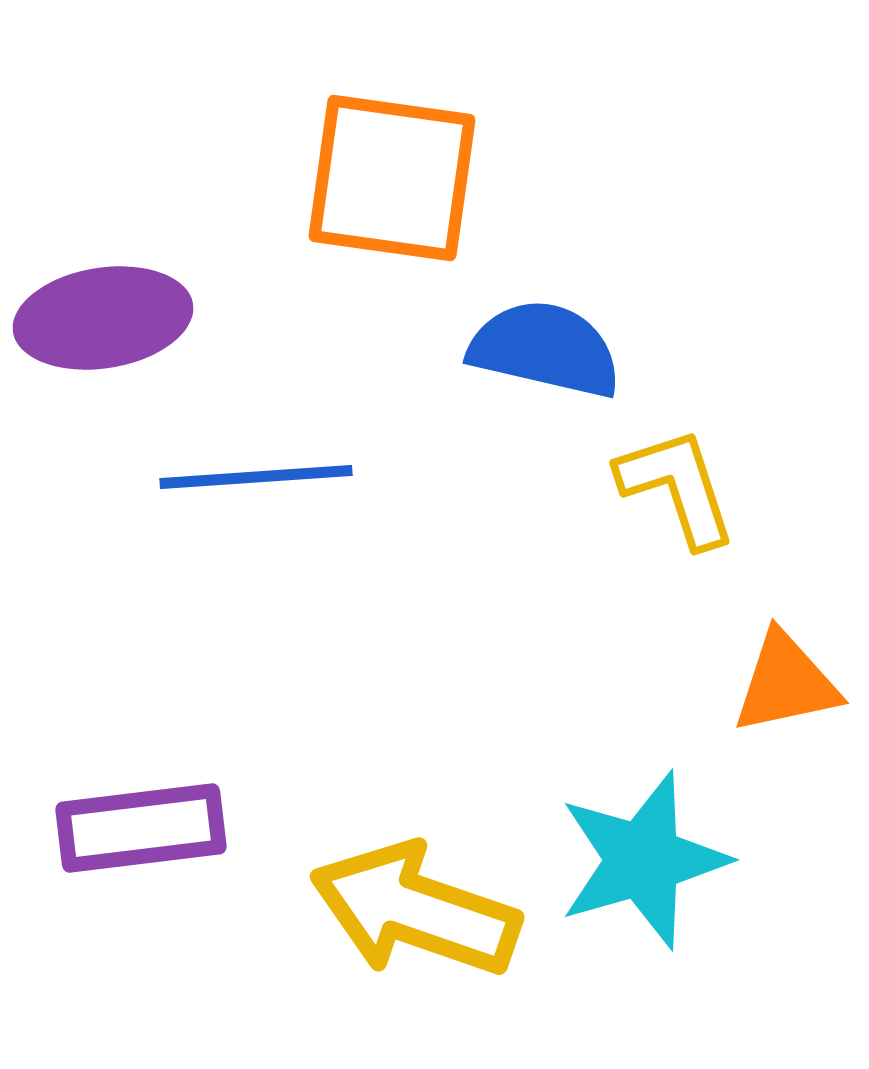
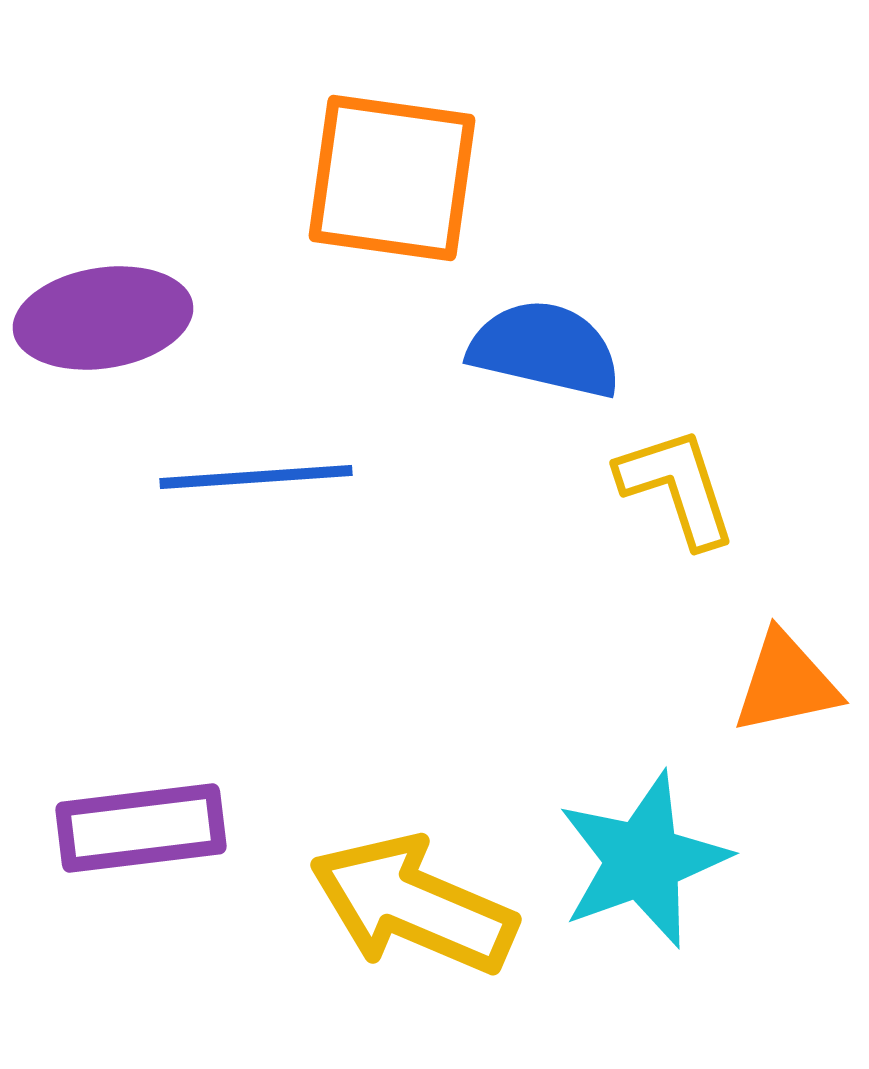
cyan star: rotated 4 degrees counterclockwise
yellow arrow: moved 2 px left, 5 px up; rotated 4 degrees clockwise
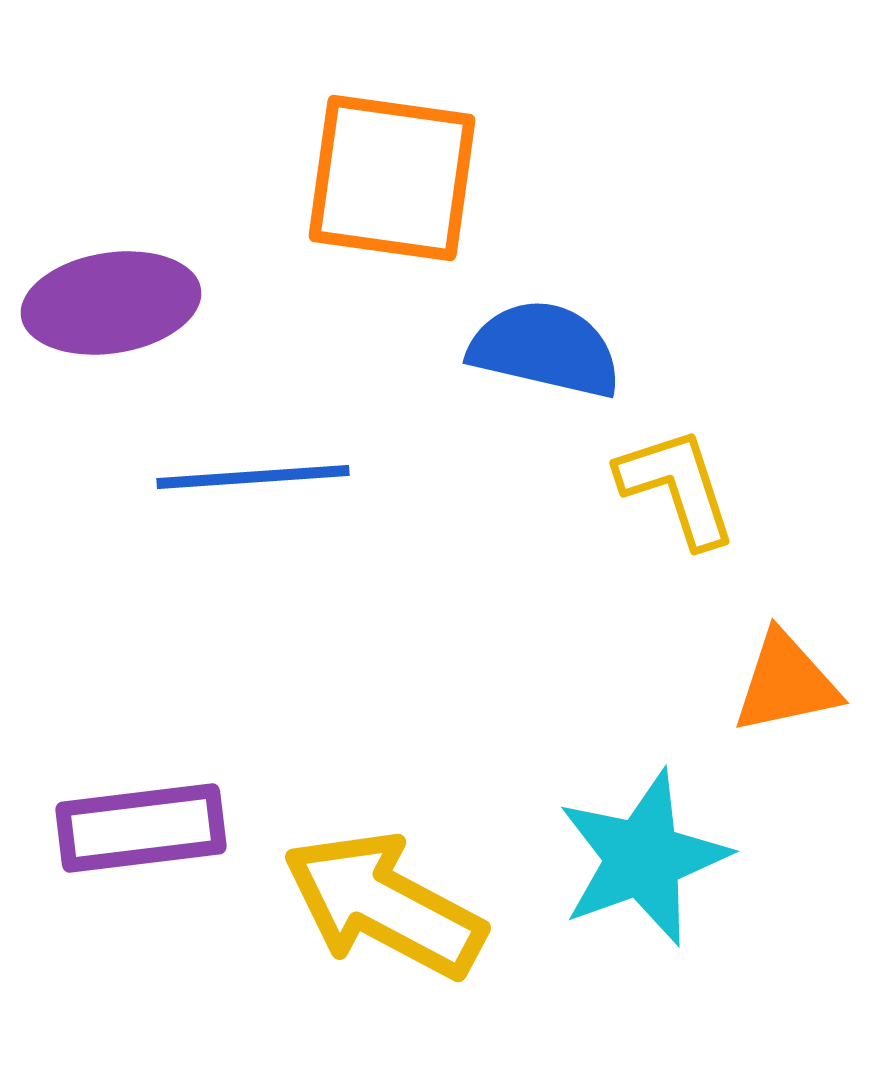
purple ellipse: moved 8 px right, 15 px up
blue line: moved 3 px left
cyan star: moved 2 px up
yellow arrow: moved 29 px left; rotated 5 degrees clockwise
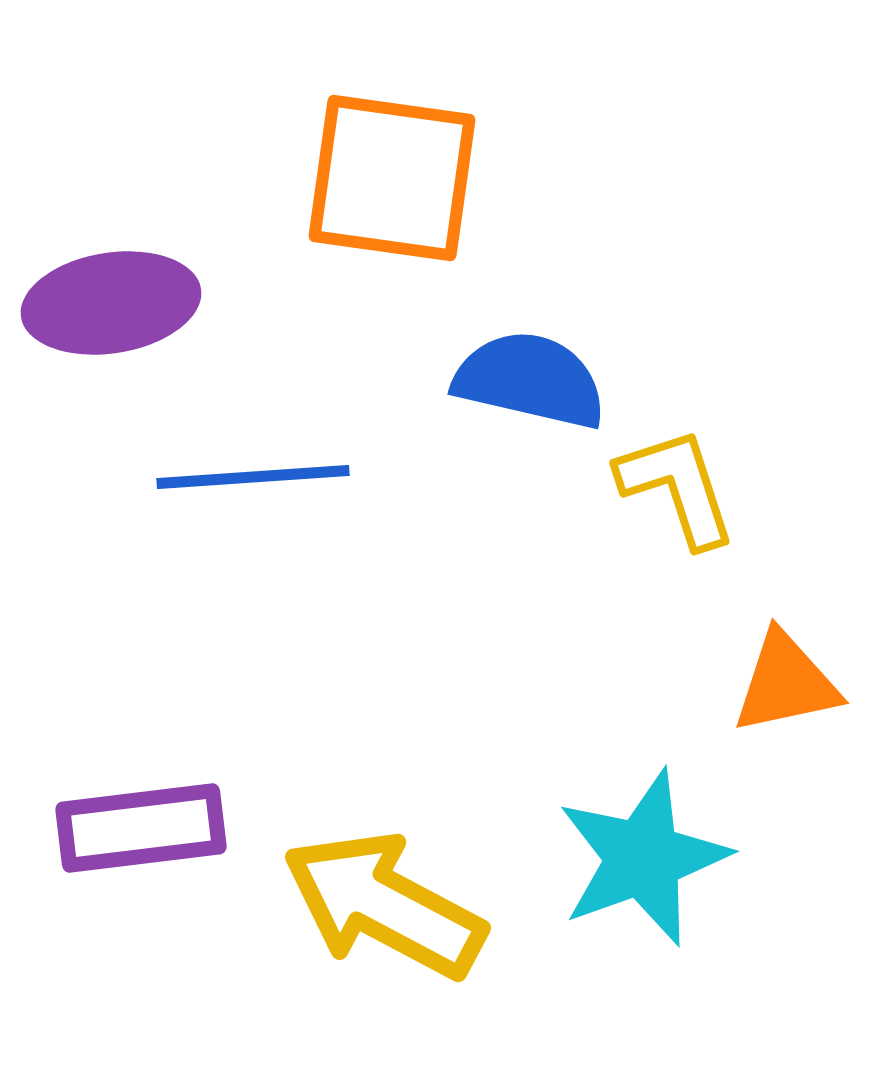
blue semicircle: moved 15 px left, 31 px down
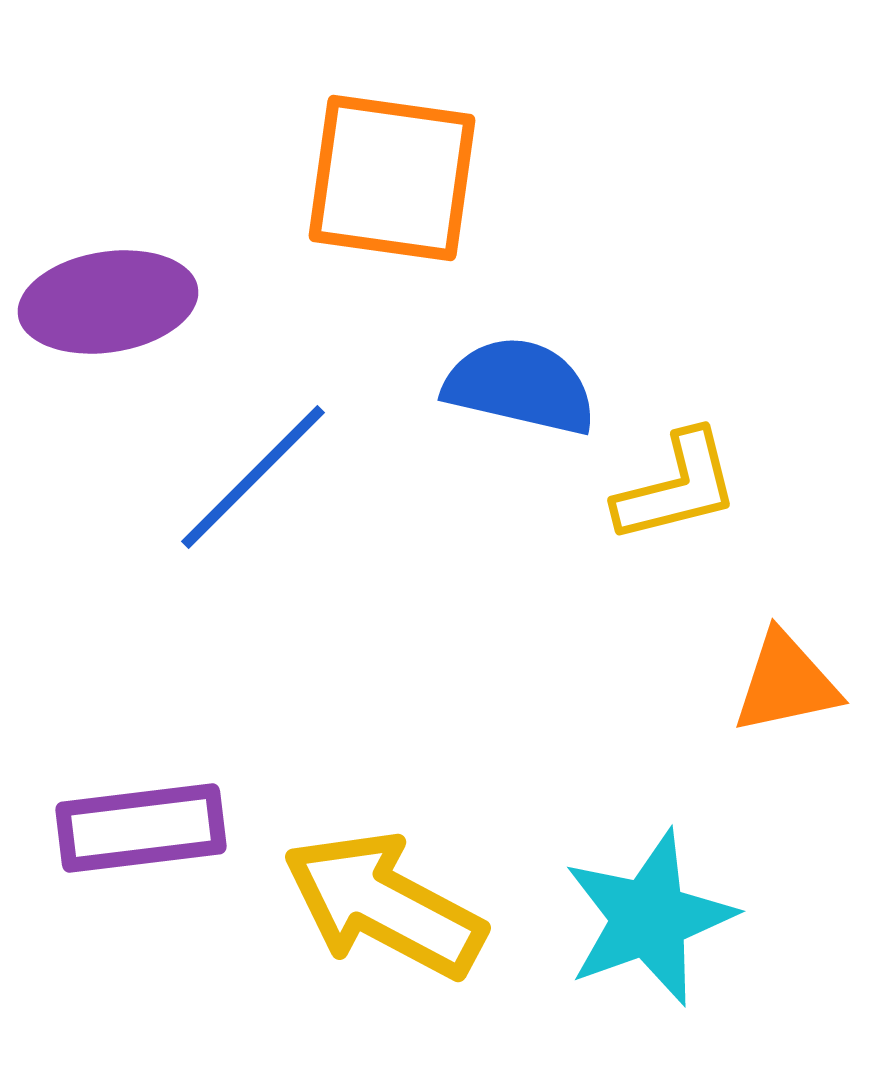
purple ellipse: moved 3 px left, 1 px up
blue semicircle: moved 10 px left, 6 px down
blue line: rotated 41 degrees counterclockwise
yellow L-shape: rotated 94 degrees clockwise
cyan star: moved 6 px right, 60 px down
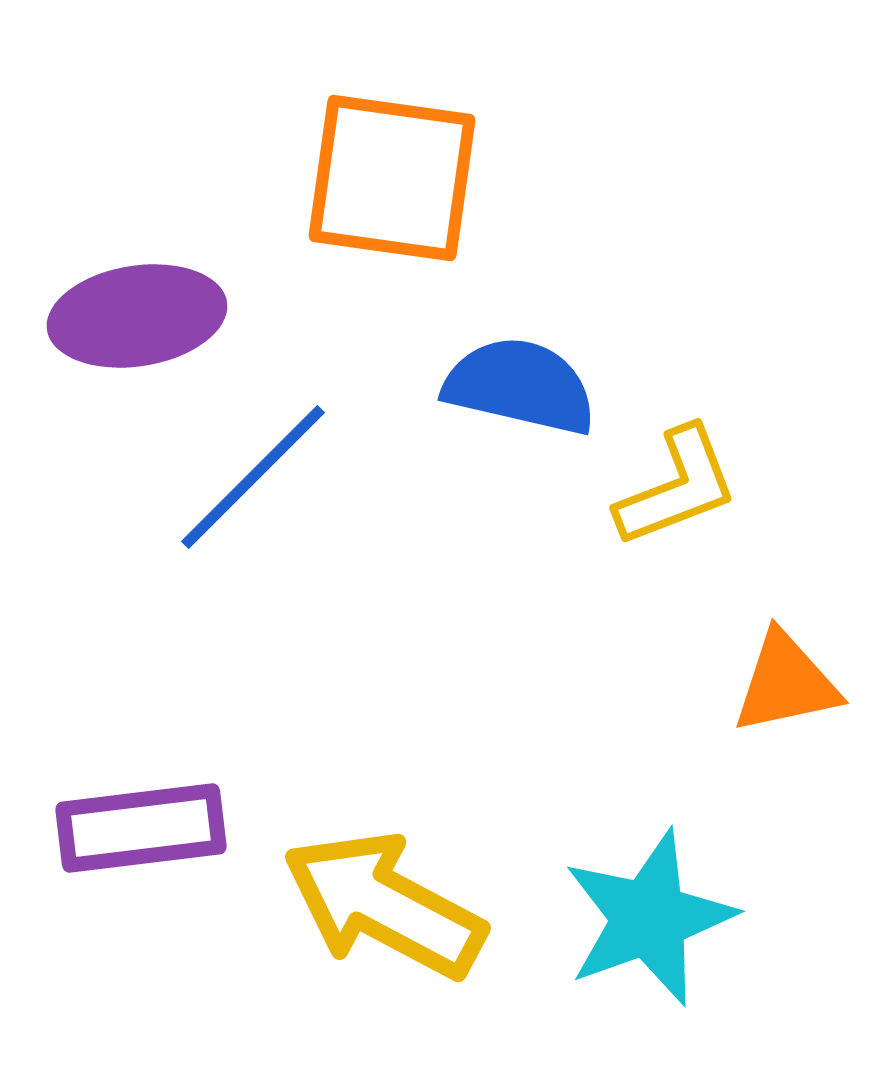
purple ellipse: moved 29 px right, 14 px down
yellow L-shape: rotated 7 degrees counterclockwise
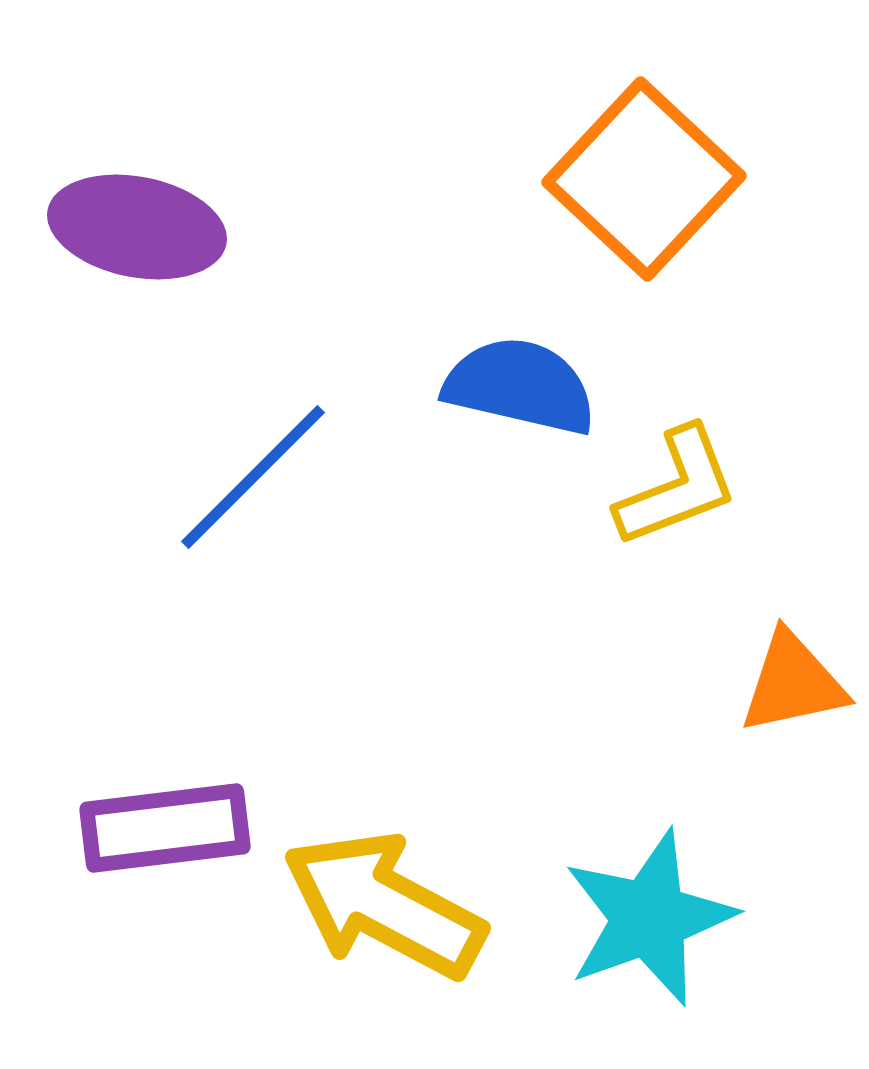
orange square: moved 252 px right, 1 px down; rotated 35 degrees clockwise
purple ellipse: moved 89 px up; rotated 20 degrees clockwise
orange triangle: moved 7 px right
purple rectangle: moved 24 px right
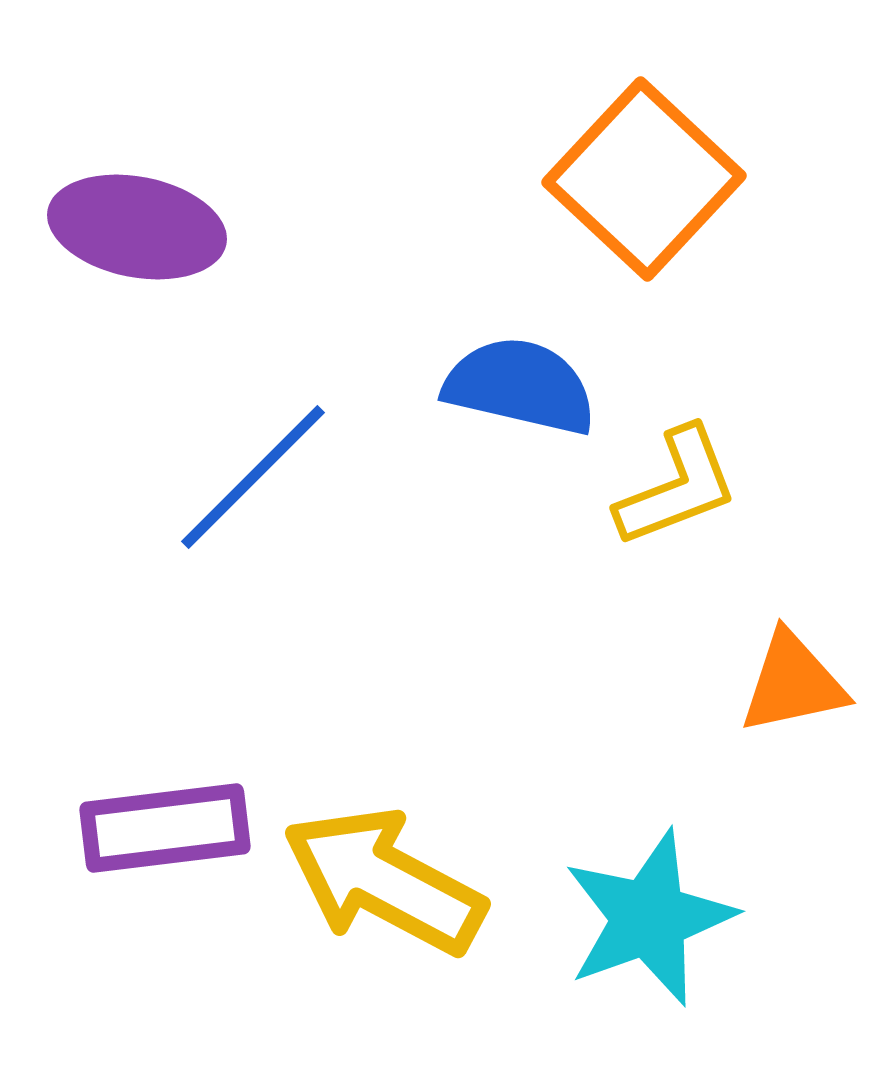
yellow arrow: moved 24 px up
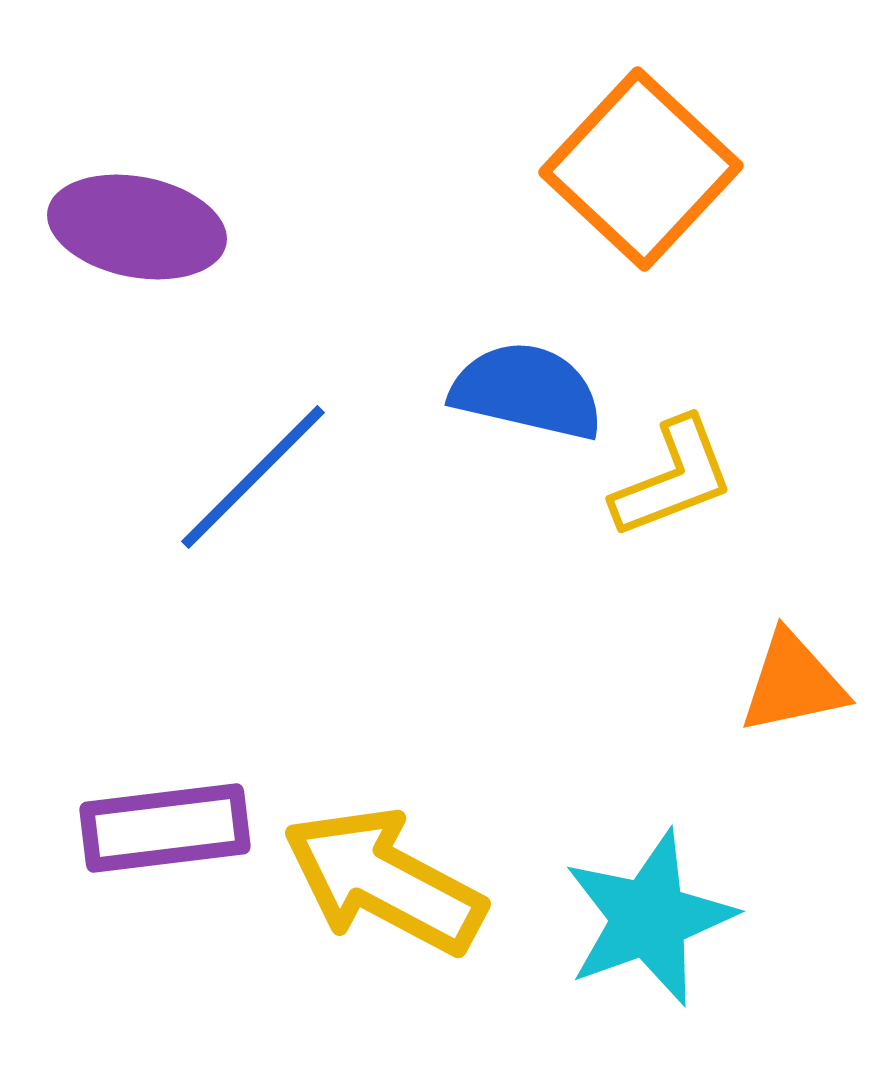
orange square: moved 3 px left, 10 px up
blue semicircle: moved 7 px right, 5 px down
yellow L-shape: moved 4 px left, 9 px up
